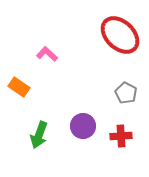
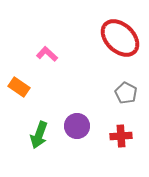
red ellipse: moved 3 px down
purple circle: moved 6 px left
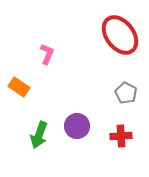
red ellipse: moved 3 px up; rotated 9 degrees clockwise
pink L-shape: rotated 70 degrees clockwise
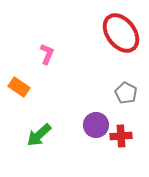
red ellipse: moved 1 px right, 2 px up
purple circle: moved 19 px right, 1 px up
green arrow: rotated 28 degrees clockwise
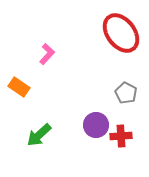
pink L-shape: rotated 20 degrees clockwise
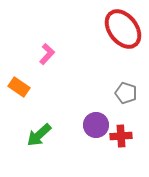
red ellipse: moved 2 px right, 4 px up
gray pentagon: rotated 10 degrees counterclockwise
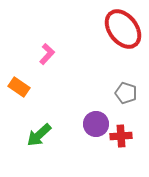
purple circle: moved 1 px up
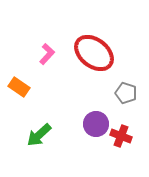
red ellipse: moved 29 px left, 24 px down; rotated 15 degrees counterclockwise
red cross: rotated 25 degrees clockwise
